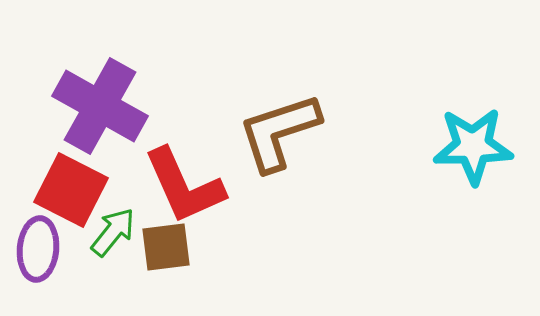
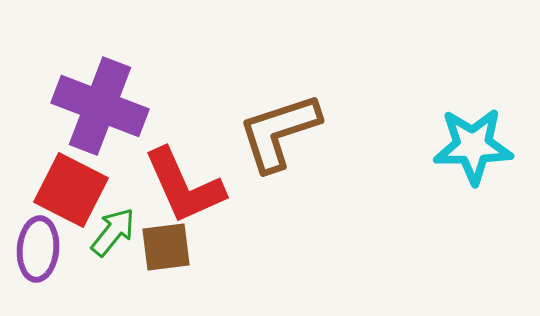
purple cross: rotated 8 degrees counterclockwise
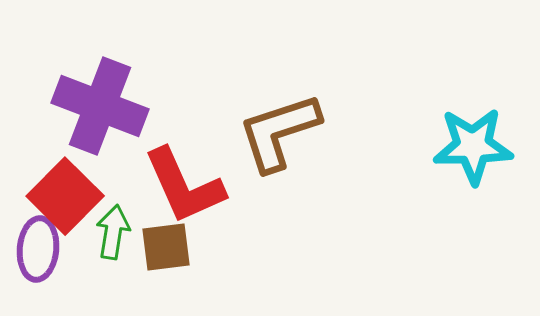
red square: moved 6 px left, 6 px down; rotated 18 degrees clockwise
green arrow: rotated 30 degrees counterclockwise
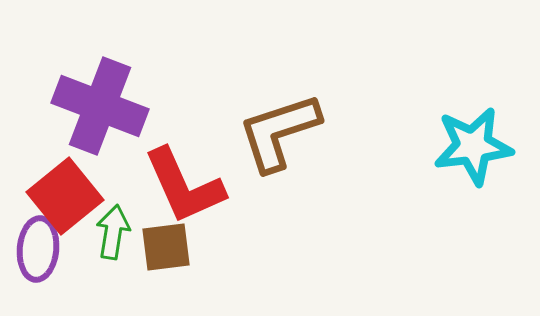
cyan star: rotated 6 degrees counterclockwise
red square: rotated 6 degrees clockwise
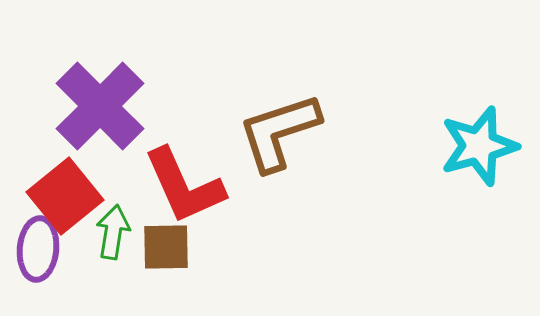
purple cross: rotated 24 degrees clockwise
cyan star: moved 6 px right; rotated 8 degrees counterclockwise
brown square: rotated 6 degrees clockwise
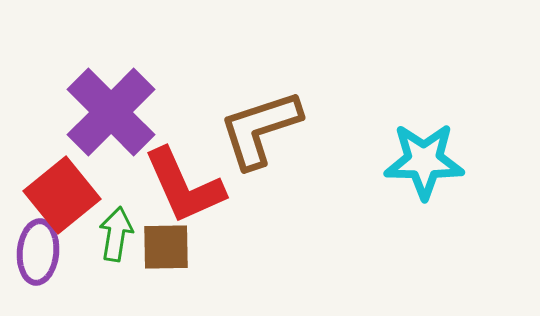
purple cross: moved 11 px right, 6 px down
brown L-shape: moved 19 px left, 3 px up
cyan star: moved 55 px left, 15 px down; rotated 16 degrees clockwise
red square: moved 3 px left, 1 px up
green arrow: moved 3 px right, 2 px down
purple ellipse: moved 3 px down
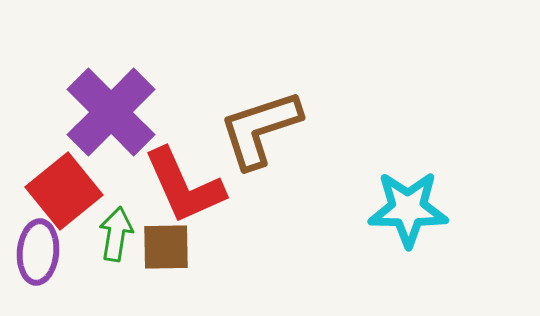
cyan star: moved 16 px left, 48 px down
red square: moved 2 px right, 4 px up
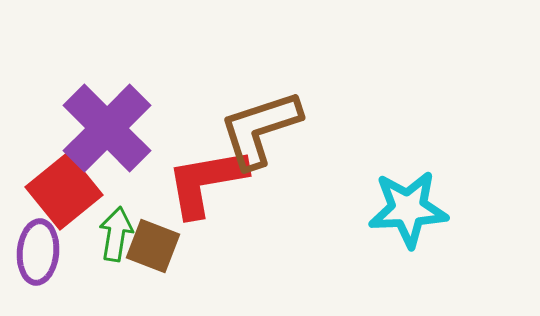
purple cross: moved 4 px left, 16 px down
red L-shape: moved 22 px right, 4 px up; rotated 104 degrees clockwise
cyan star: rotated 4 degrees counterclockwise
brown square: moved 13 px left, 1 px up; rotated 22 degrees clockwise
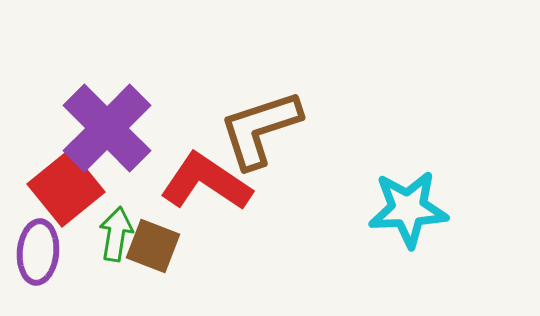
red L-shape: rotated 44 degrees clockwise
red square: moved 2 px right, 3 px up
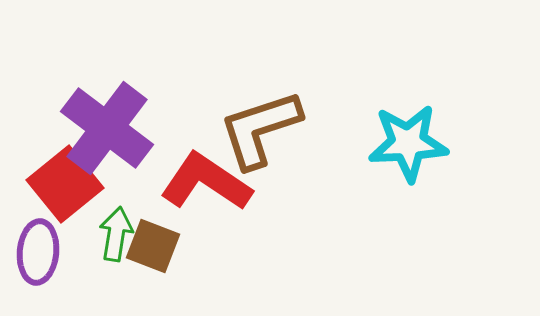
purple cross: rotated 8 degrees counterclockwise
red square: moved 1 px left, 4 px up
cyan star: moved 66 px up
